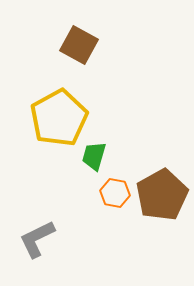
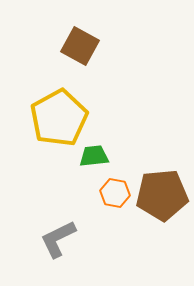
brown square: moved 1 px right, 1 px down
green trapezoid: rotated 68 degrees clockwise
brown pentagon: rotated 24 degrees clockwise
gray L-shape: moved 21 px right
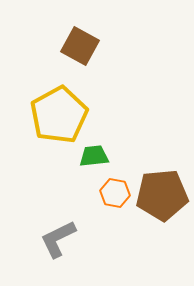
yellow pentagon: moved 3 px up
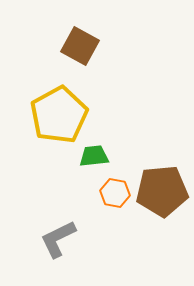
brown pentagon: moved 4 px up
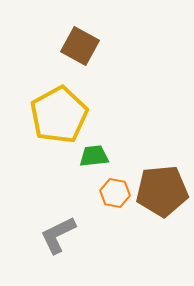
gray L-shape: moved 4 px up
